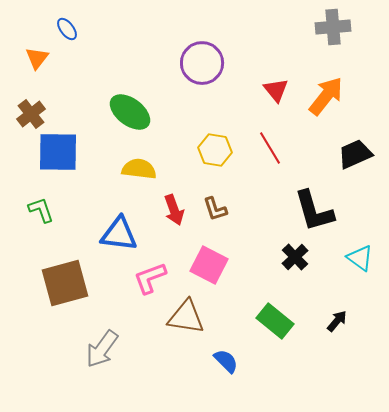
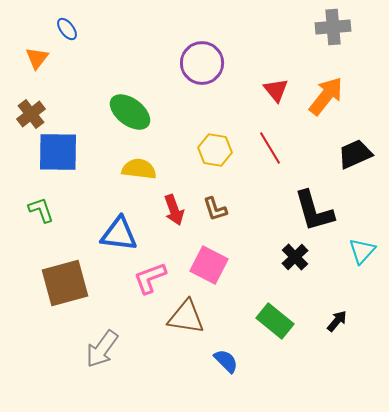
cyan triangle: moved 2 px right, 7 px up; rotated 36 degrees clockwise
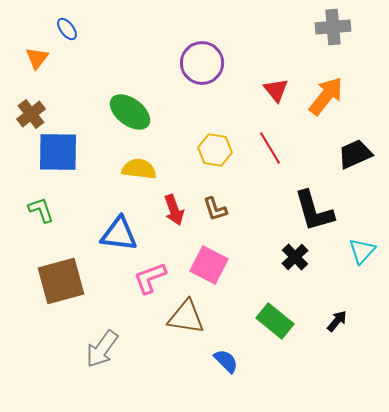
brown square: moved 4 px left, 2 px up
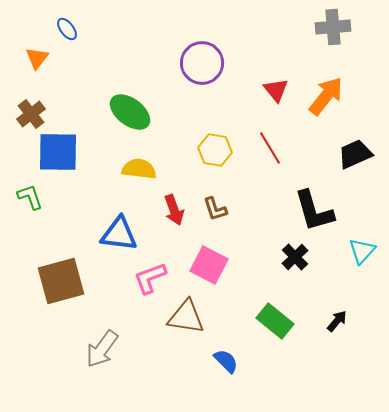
green L-shape: moved 11 px left, 13 px up
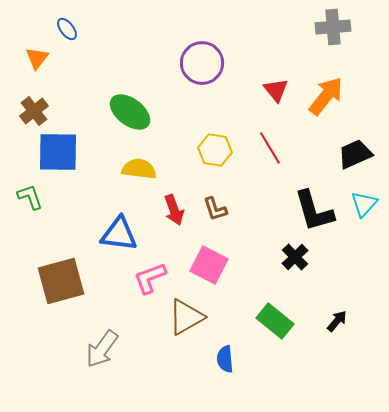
brown cross: moved 3 px right, 3 px up
cyan triangle: moved 2 px right, 47 px up
brown triangle: rotated 39 degrees counterclockwise
blue semicircle: moved 1 px left, 2 px up; rotated 140 degrees counterclockwise
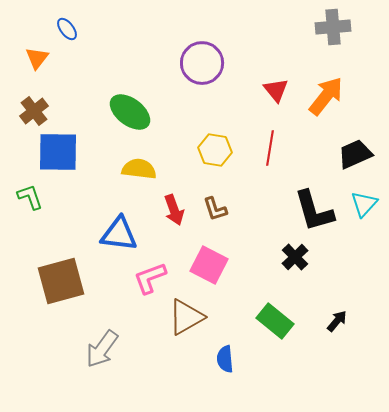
red line: rotated 40 degrees clockwise
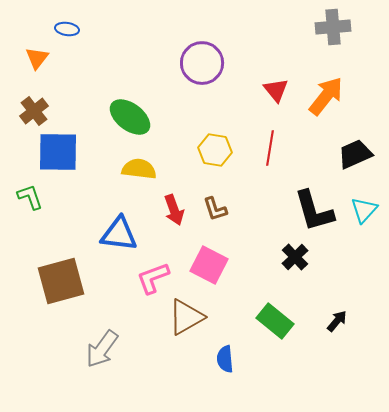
blue ellipse: rotated 45 degrees counterclockwise
green ellipse: moved 5 px down
cyan triangle: moved 6 px down
pink L-shape: moved 3 px right
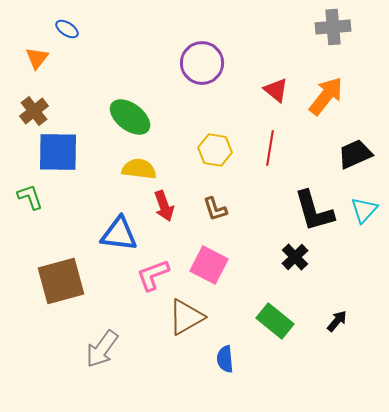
blue ellipse: rotated 25 degrees clockwise
red triangle: rotated 12 degrees counterclockwise
red arrow: moved 10 px left, 4 px up
pink L-shape: moved 3 px up
